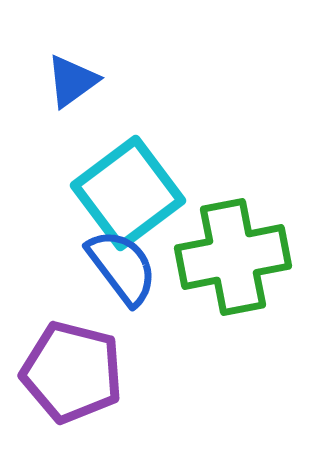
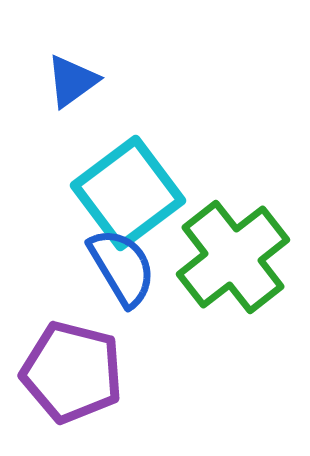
green cross: rotated 27 degrees counterclockwise
blue semicircle: rotated 6 degrees clockwise
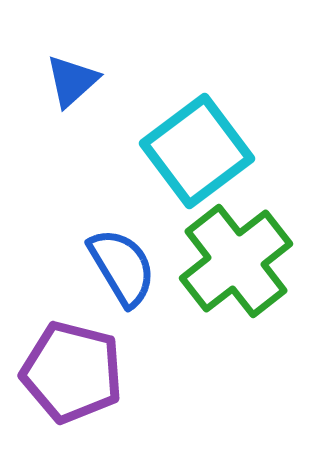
blue triangle: rotated 6 degrees counterclockwise
cyan square: moved 69 px right, 42 px up
green cross: moved 3 px right, 4 px down
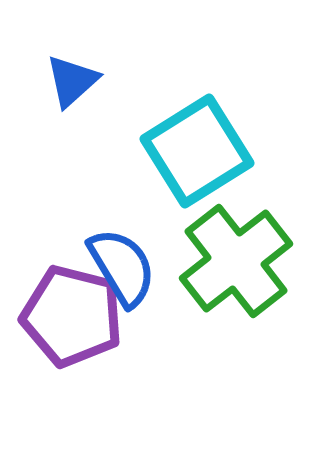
cyan square: rotated 5 degrees clockwise
purple pentagon: moved 56 px up
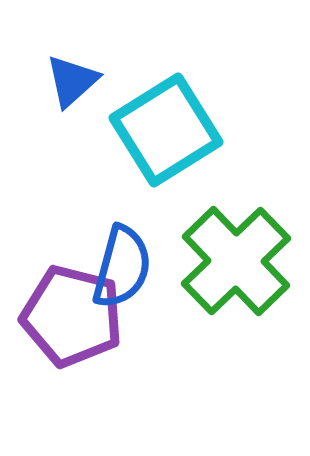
cyan square: moved 31 px left, 21 px up
green cross: rotated 6 degrees counterclockwise
blue semicircle: rotated 46 degrees clockwise
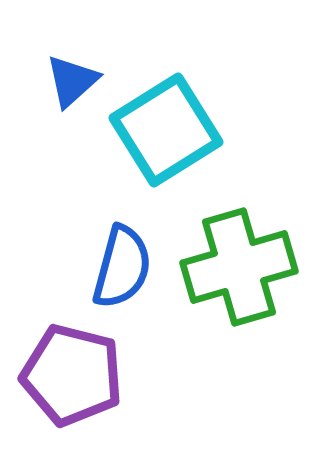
green cross: moved 3 px right, 6 px down; rotated 28 degrees clockwise
purple pentagon: moved 59 px down
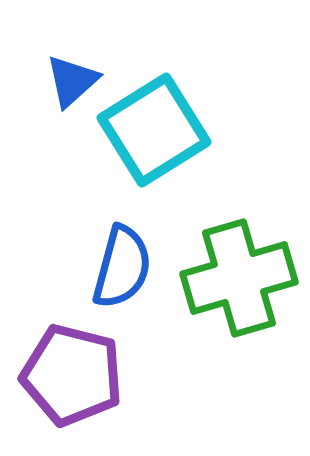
cyan square: moved 12 px left
green cross: moved 11 px down
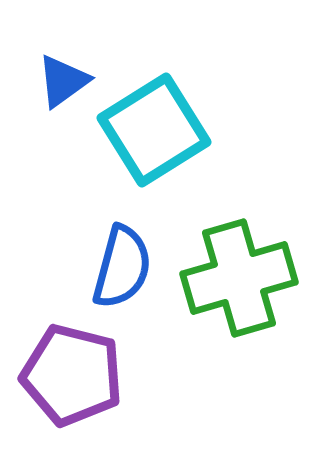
blue triangle: moved 9 px left; rotated 6 degrees clockwise
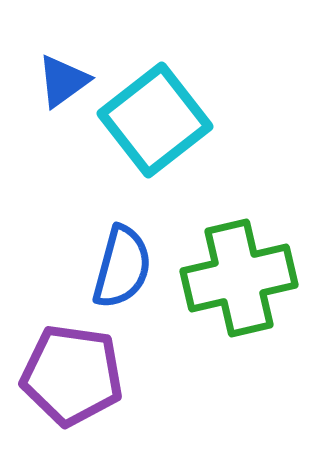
cyan square: moved 1 px right, 10 px up; rotated 6 degrees counterclockwise
green cross: rotated 3 degrees clockwise
purple pentagon: rotated 6 degrees counterclockwise
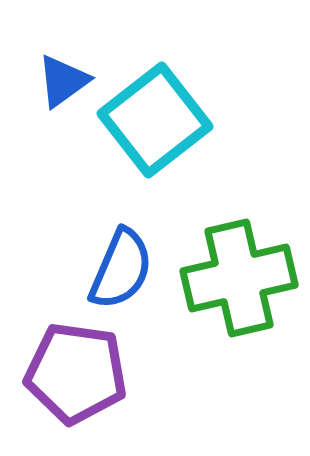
blue semicircle: moved 1 px left, 2 px down; rotated 8 degrees clockwise
purple pentagon: moved 4 px right, 2 px up
